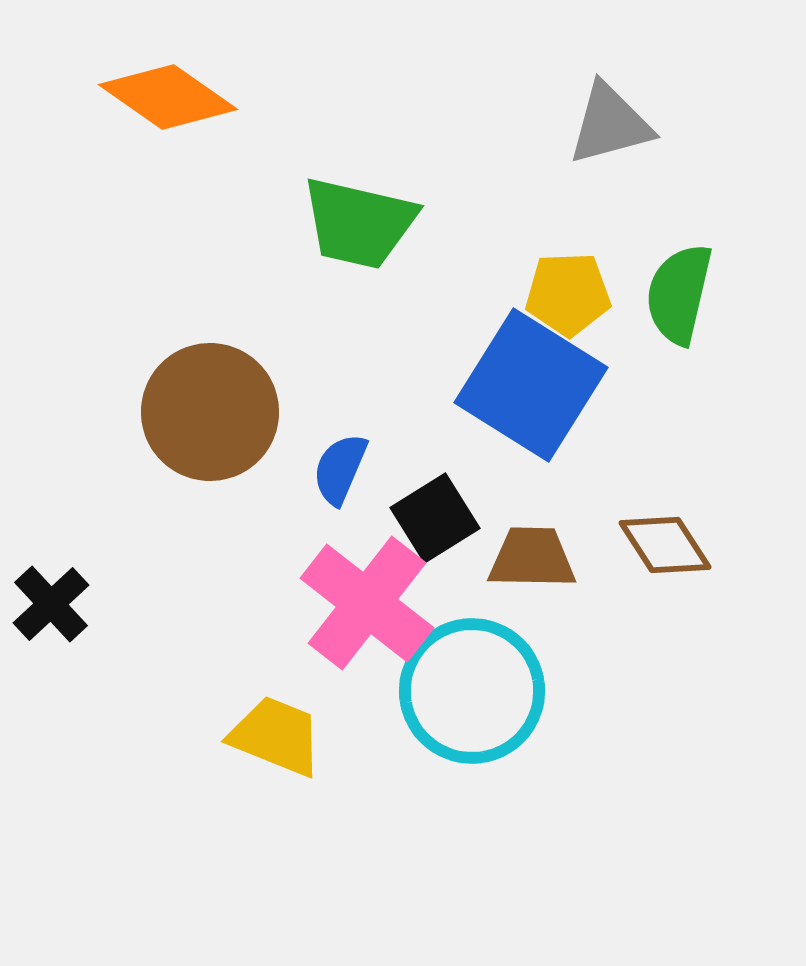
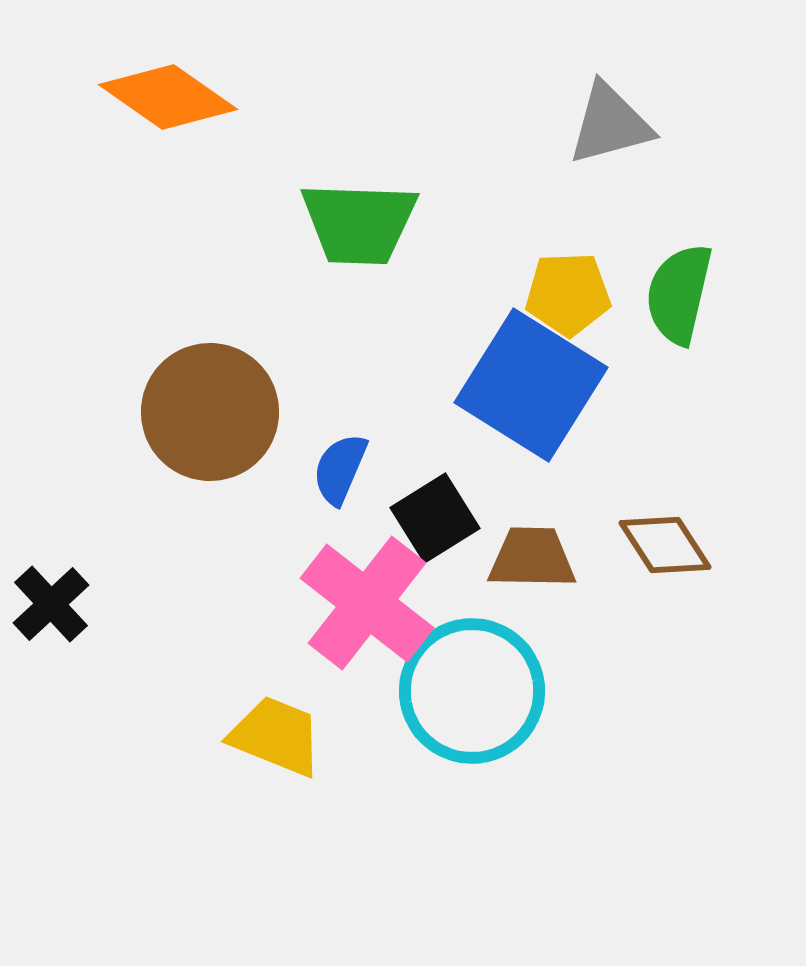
green trapezoid: rotated 11 degrees counterclockwise
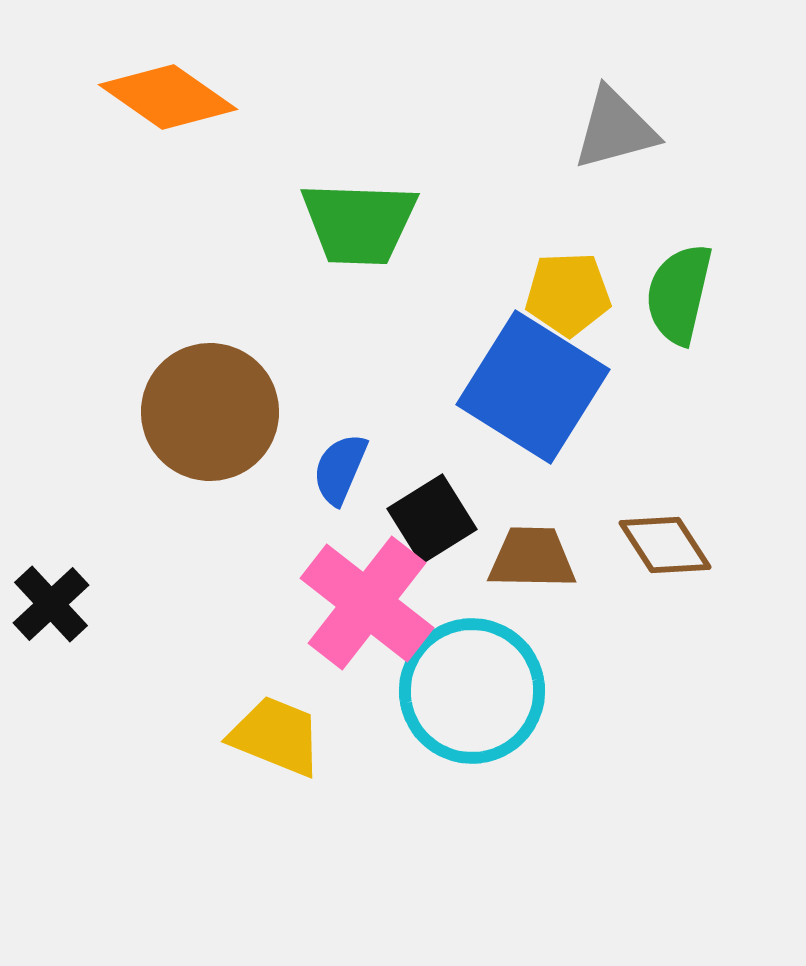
gray triangle: moved 5 px right, 5 px down
blue square: moved 2 px right, 2 px down
black square: moved 3 px left, 1 px down
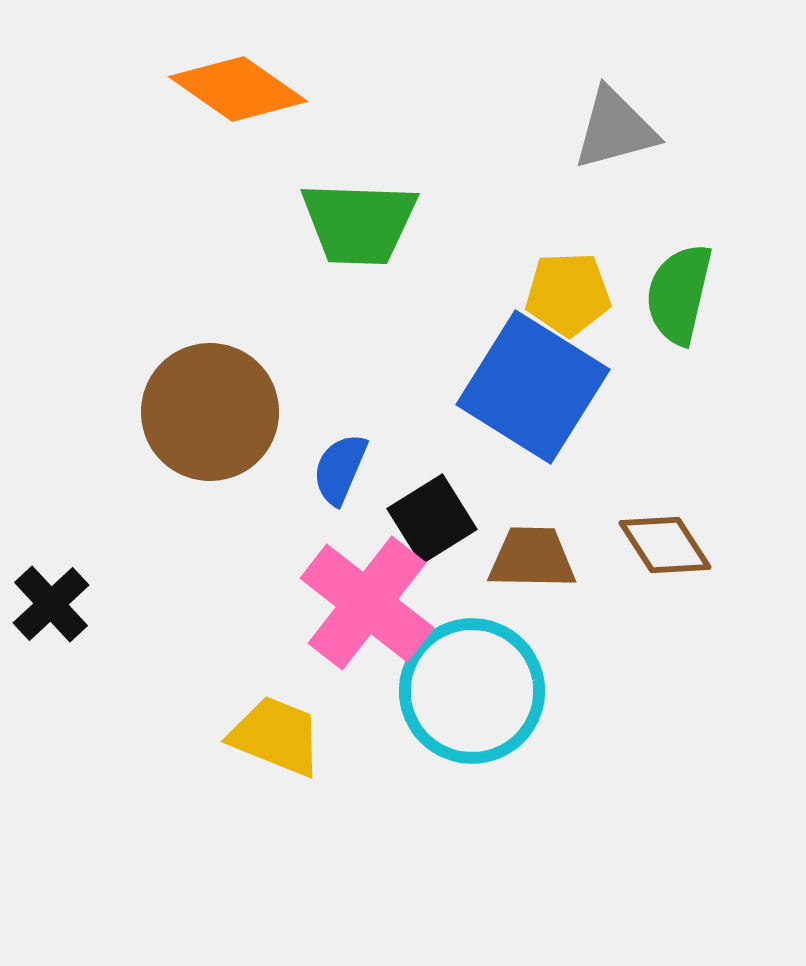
orange diamond: moved 70 px right, 8 px up
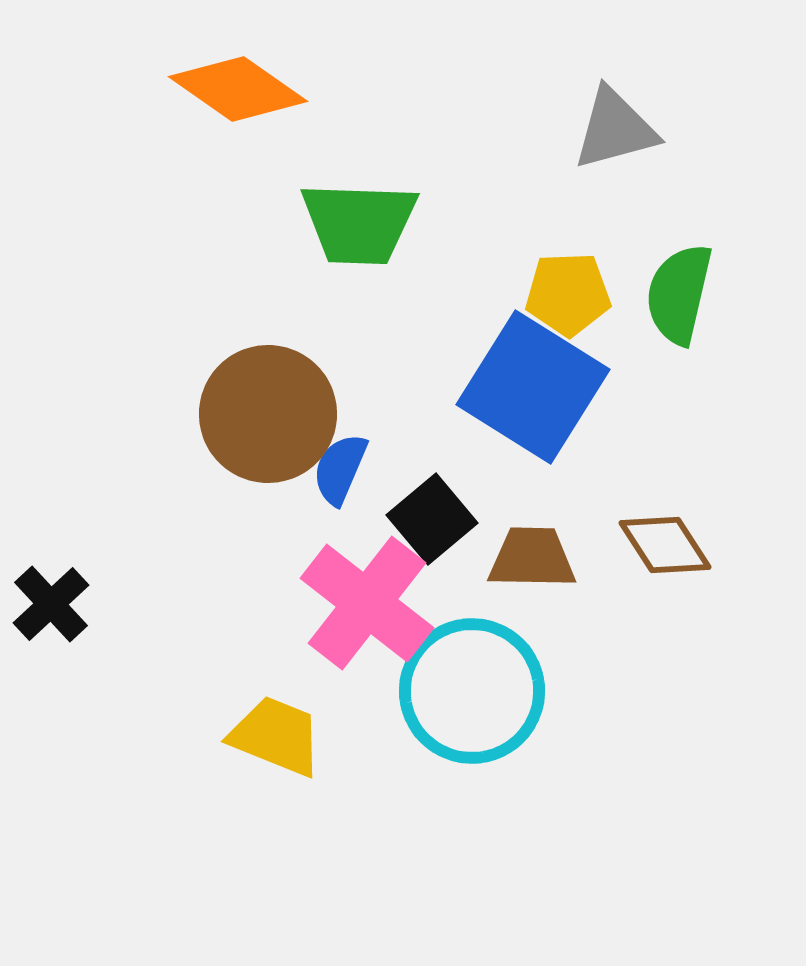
brown circle: moved 58 px right, 2 px down
black square: rotated 8 degrees counterclockwise
